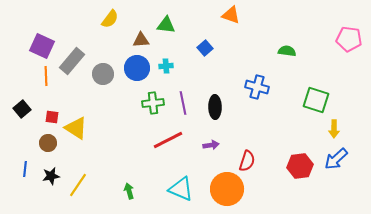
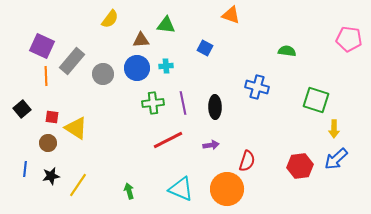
blue square: rotated 21 degrees counterclockwise
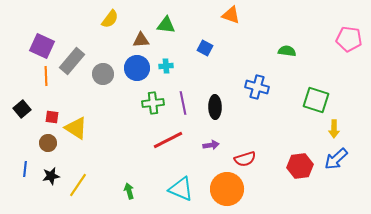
red semicircle: moved 2 px left, 2 px up; rotated 55 degrees clockwise
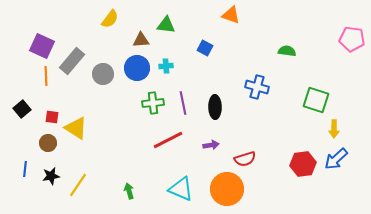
pink pentagon: moved 3 px right
red hexagon: moved 3 px right, 2 px up
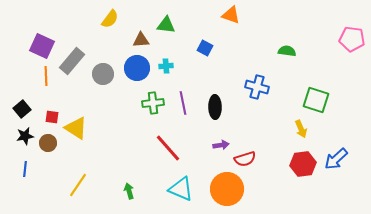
yellow arrow: moved 33 px left; rotated 24 degrees counterclockwise
red line: moved 8 px down; rotated 76 degrees clockwise
purple arrow: moved 10 px right
black star: moved 26 px left, 40 px up
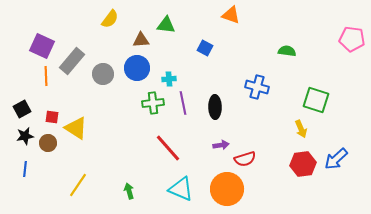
cyan cross: moved 3 px right, 13 px down
black square: rotated 12 degrees clockwise
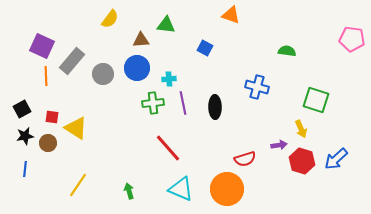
purple arrow: moved 58 px right
red hexagon: moved 1 px left, 3 px up; rotated 25 degrees clockwise
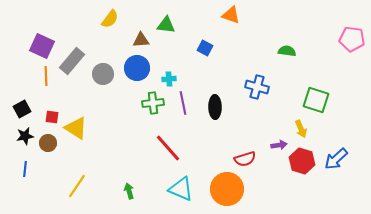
yellow line: moved 1 px left, 1 px down
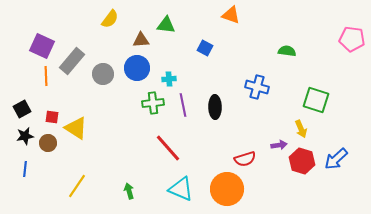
purple line: moved 2 px down
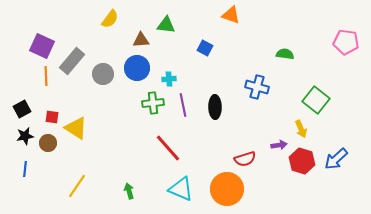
pink pentagon: moved 6 px left, 3 px down
green semicircle: moved 2 px left, 3 px down
green square: rotated 20 degrees clockwise
